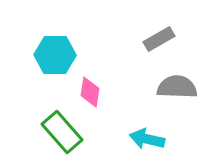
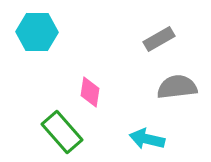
cyan hexagon: moved 18 px left, 23 px up
gray semicircle: rotated 9 degrees counterclockwise
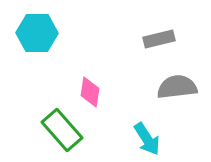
cyan hexagon: moved 1 px down
gray rectangle: rotated 16 degrees clockwise
green rectangle: moved 2 px up
cyan arrow: rotated 136 degrees counterclockwise
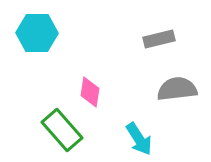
gray semicircle: moved 2 px down
cyan arrow: moved 8 px left
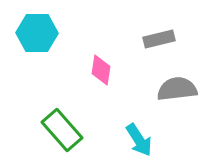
pink diamond: moved 11 px right, 22 px up
cyan arrow: moved 1 px down
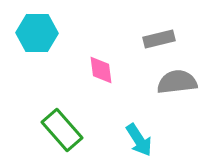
pink diamond: rotated 16 degrees counterclockwise
gray semicircle: moved 7 px up
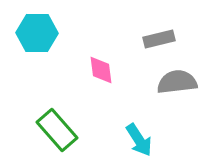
green rectangle: moved 5 px left
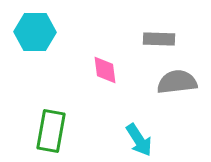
cyan hexagon: moved 2 px left, 1 px up
gray rectangle: rotated 16 degrees clockwise
pink diamond: moved 4 px right
green rectangle: moved 6 px left, 1 px down; rotated 51 degrees clockwise
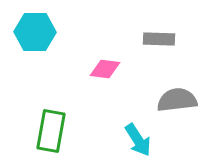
pink diamond: moved 1 px up; rotated 76 degrees counterclockwise
gray semicircle: moved 18 px down
cyan arrow: moved 1 px left
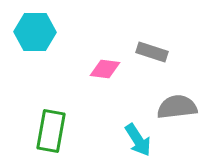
gray rectangle: moved 7 px left, 13 px down; rotated 16 degrees clockwise
gray semicircle: moved 7 px down
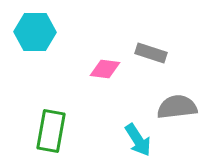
gray rectangle: moved 1 px left, 1 px down
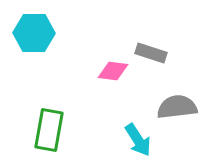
cyan hexagon: moved 1 px left, 1 px down
pink diamond: moved 8 px right, 2 px down
green rectangle: moved 2 px left, 1 px up
